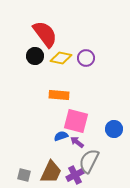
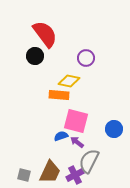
yellow diamond: moved 8 px right, 23 px down
brown trapezoid: moved 1 px left
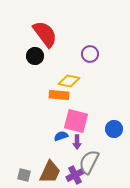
purple circle: moved 4 px right, 4 px up
purple arrow: rotated 128 degrees counterclockwise
gray semicircle: moved 1 px down
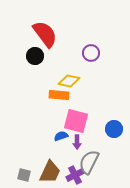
purple circle: moved 1 px right, 1 px up
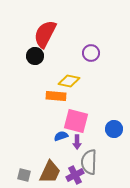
red semicircle: rotated 116 degrees counterclockwise
orange rectangle: moved 3 px left, 1 px down
gray semicircle: rotated 25 degrees counterclockwise
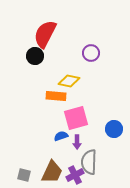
pink square: moved 3 px up; rotated 30 degrees counterclockwise
brown trapezoid: moved 2 px right
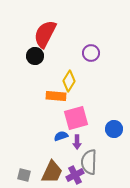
yellow diamond: rotated 70 degrees counterclockwise
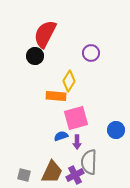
blue circle: moved 2 px right, 1 px down
